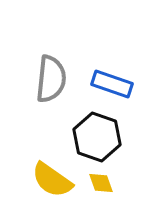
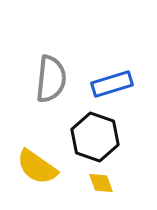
blue rectangle: rotated 36 degrees counterclockwise
black hexagon: moved 2 px left
yellow semicircle: moved 15 px left, 13 px up
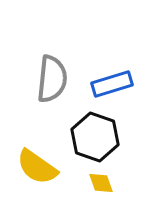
gray semicircle: moved 1 px right
